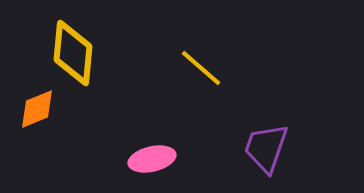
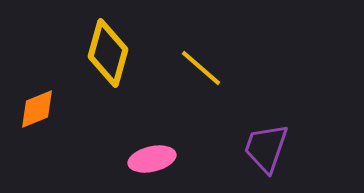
yellow diamond: moved 35 px right; rotated 10 degrees clockwise
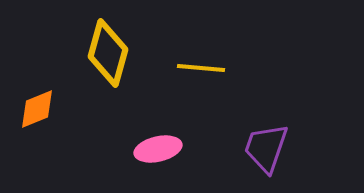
yellow line: rotated 36 degrees counterclockwise
pink ellipse: moved 6 px right, 10 px up
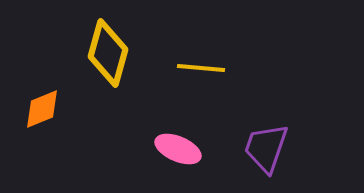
orange diamond: moved 5 px right
pink ellipse: moved 20 px right; rotated 36 degrees clockwise
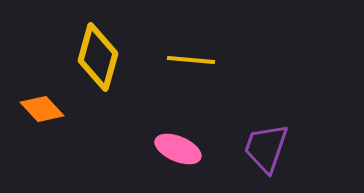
yellow diamond: moved 10 px left, 4 px down
yellow line: moved 10 px left, 8 px up
orange diamond: rotated 69 degrees clockwise
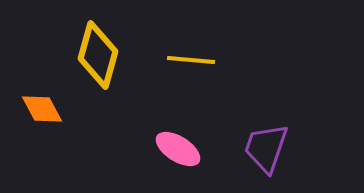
yellow diamond: moved 2 px up
orange diamond: rotated 15 degrees clockwise
pink ellipse: rotated 9 degrees clockwise
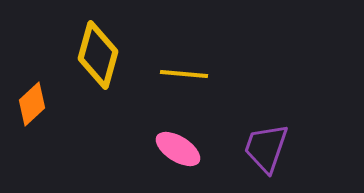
yellow line: moved 7 px left, 14 px down
orange diamond: moved 10 px left, 5 px up; rotated 75 degrees clockwise
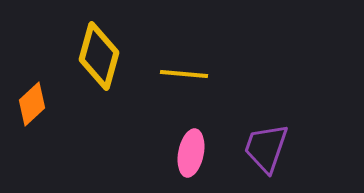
yellow diamond: moved 1 px right, 1 px down
pink ellipse: moved 13 px right, 4 px down; rotated 69 degrees clockwise
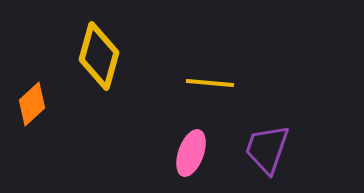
yellow line: moved 26 px right, 9 px down
purple trapezoid: moved 1 px right, 1 px down
pink ellipse: rotated 9 degrees clockwise
